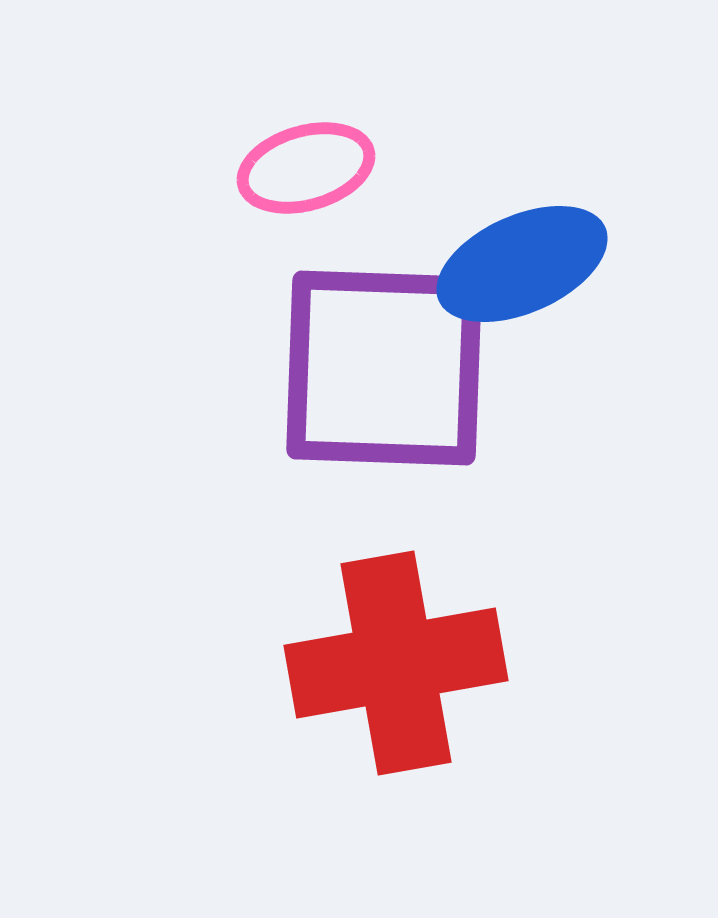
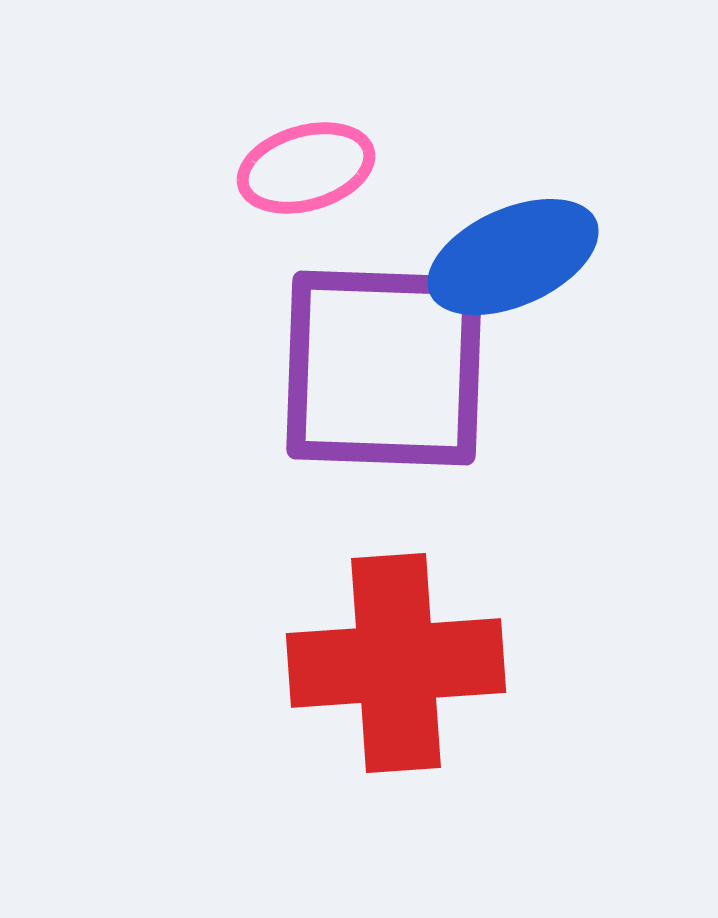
blue ellipse: moved 9 px left, 7 px up
red cross: rotated 6 degrees clockwise
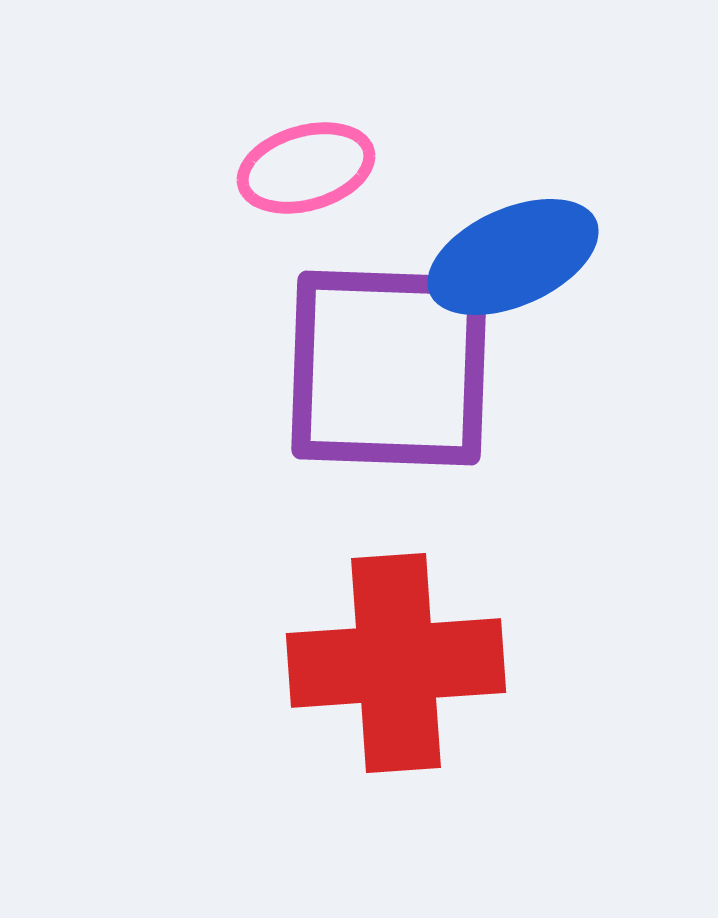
purple square: moved 5 px right
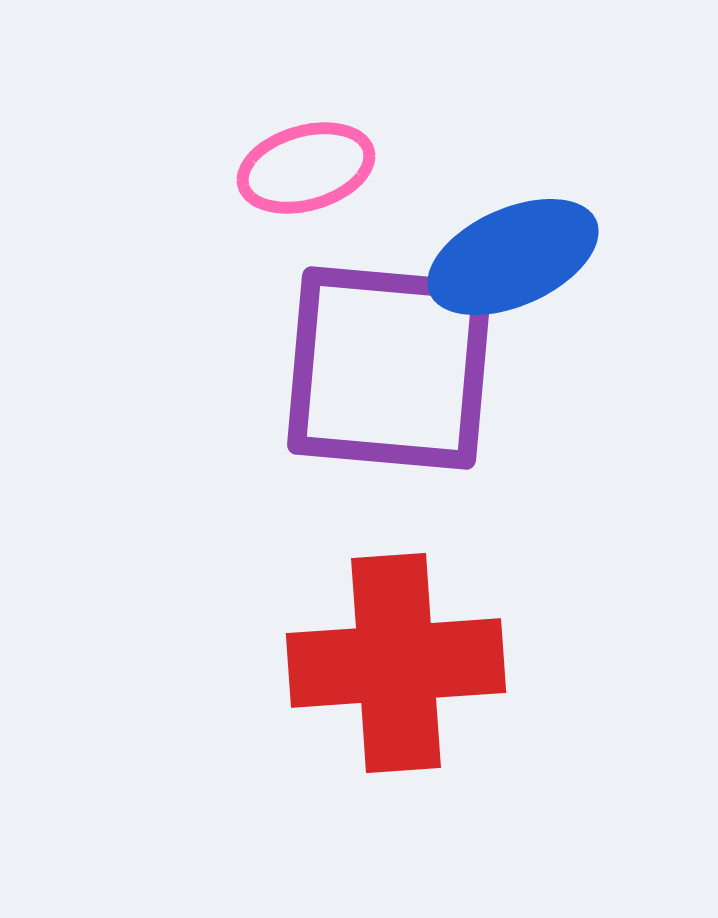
purple square: rotated 3 degrees clockwise
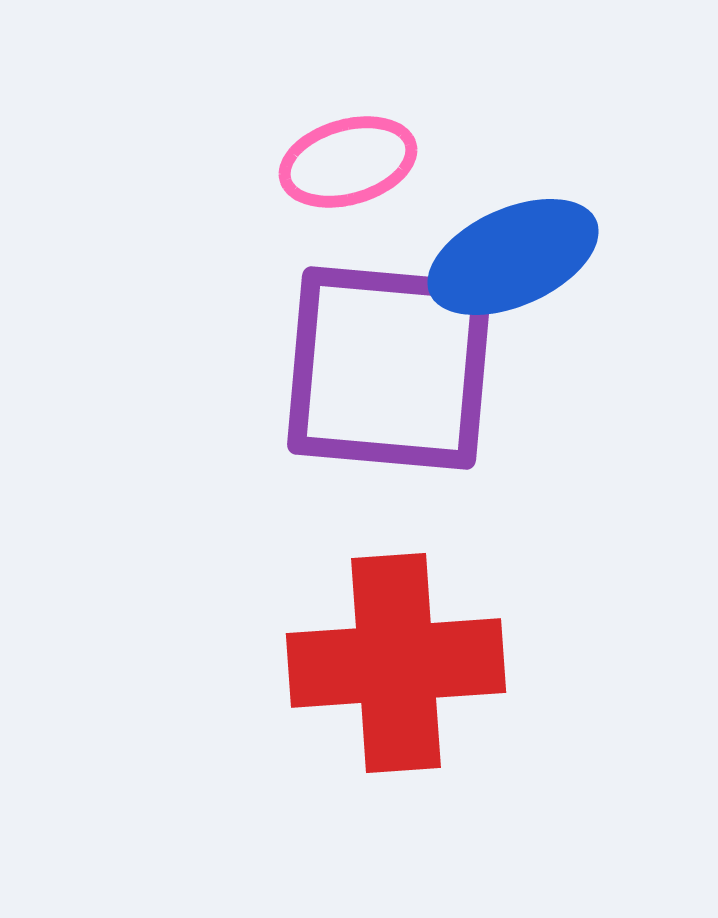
pink ellipse: moved 42 px right, 6 px up
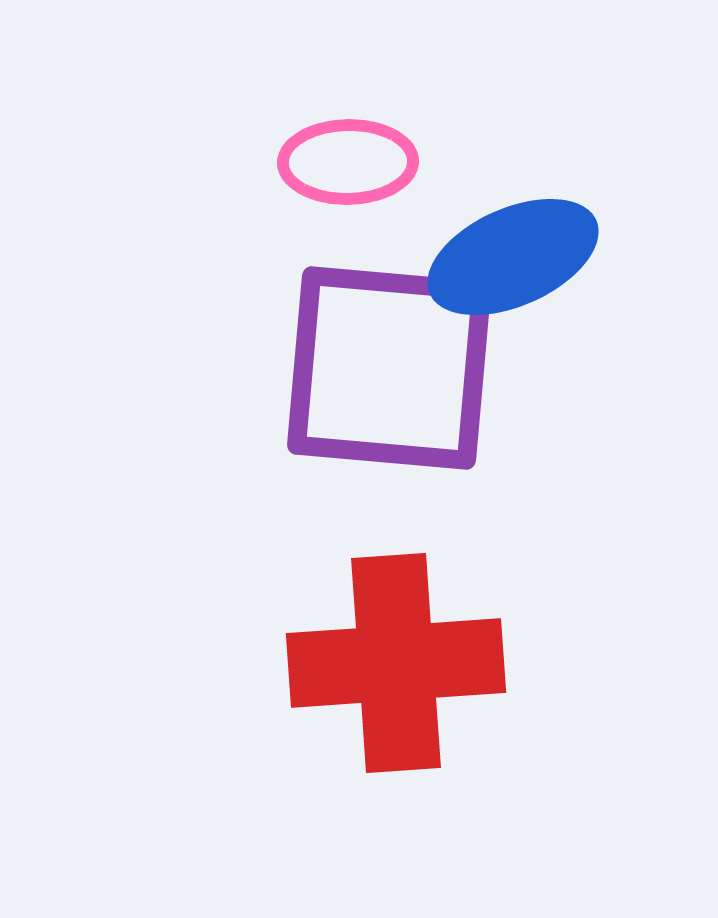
pink ellipse: rotated 15 degrees clockwise
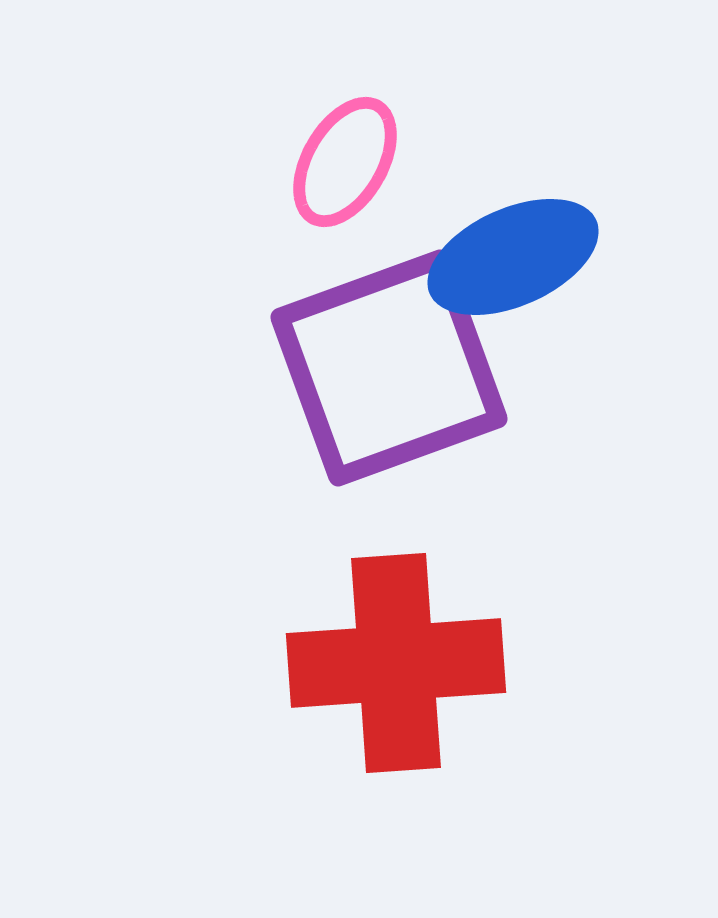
pink ellipse: moved 3 px left; rotated 59 degrees counterclockwise
purple square: rotated 25 degrees counterclockwise
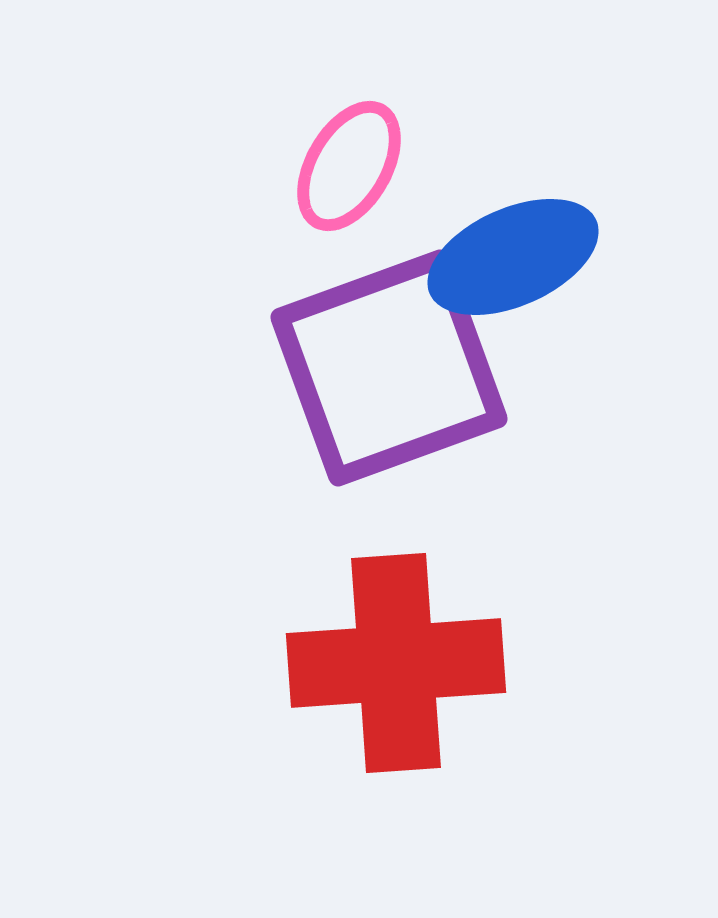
pink ellipse: moved 4 px right, 4 px down
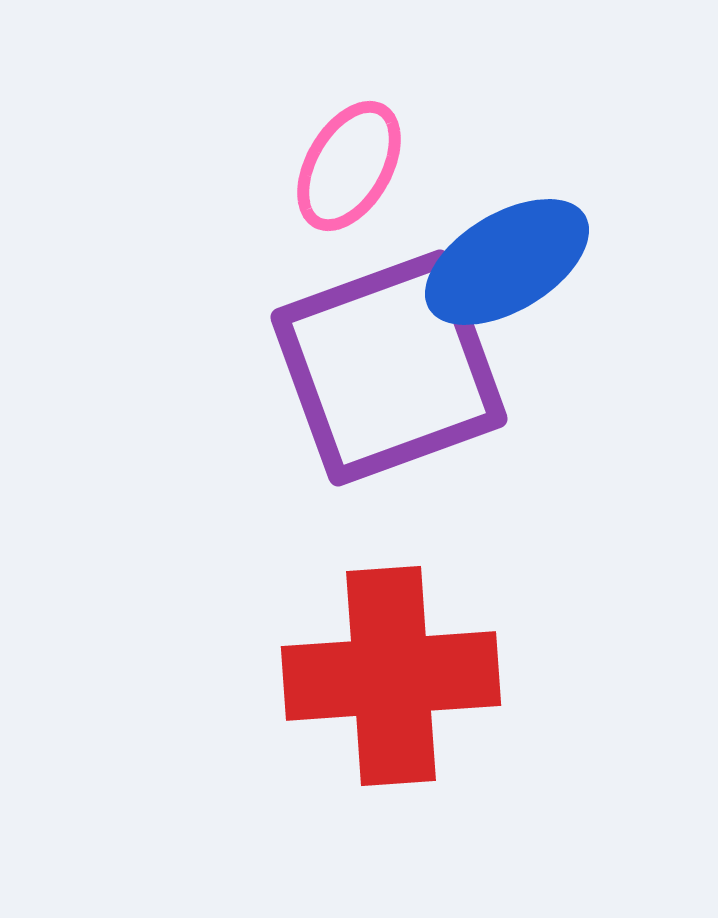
blue ellipse: moved 6 px left, 5 px down; rotated 7 degrees counterclockwise
red cross: moved 5 px left, 13 px down
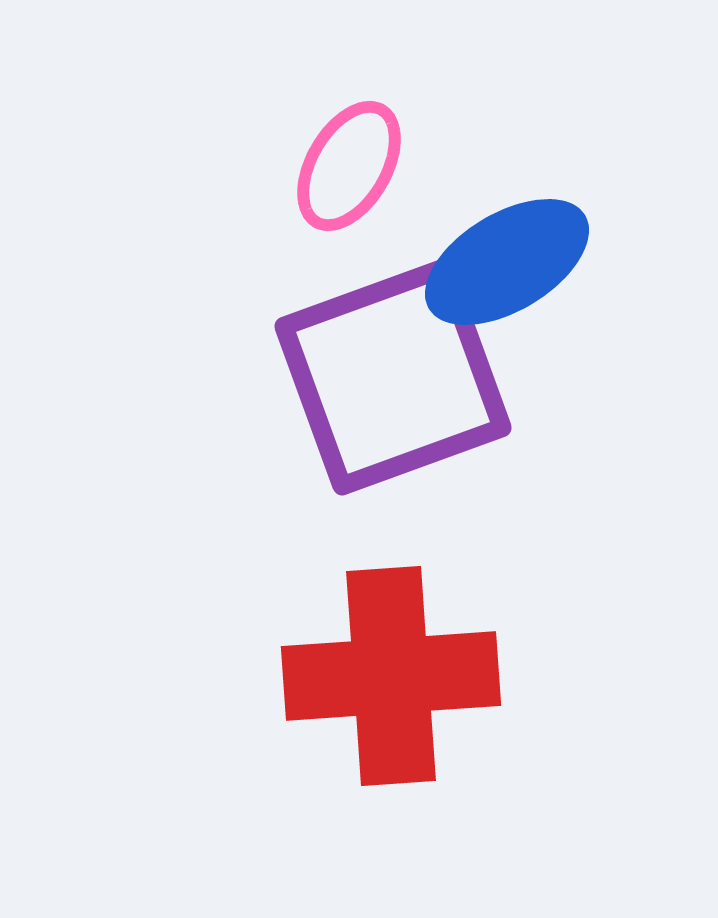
purple square: moved 4 px right, 9 px down
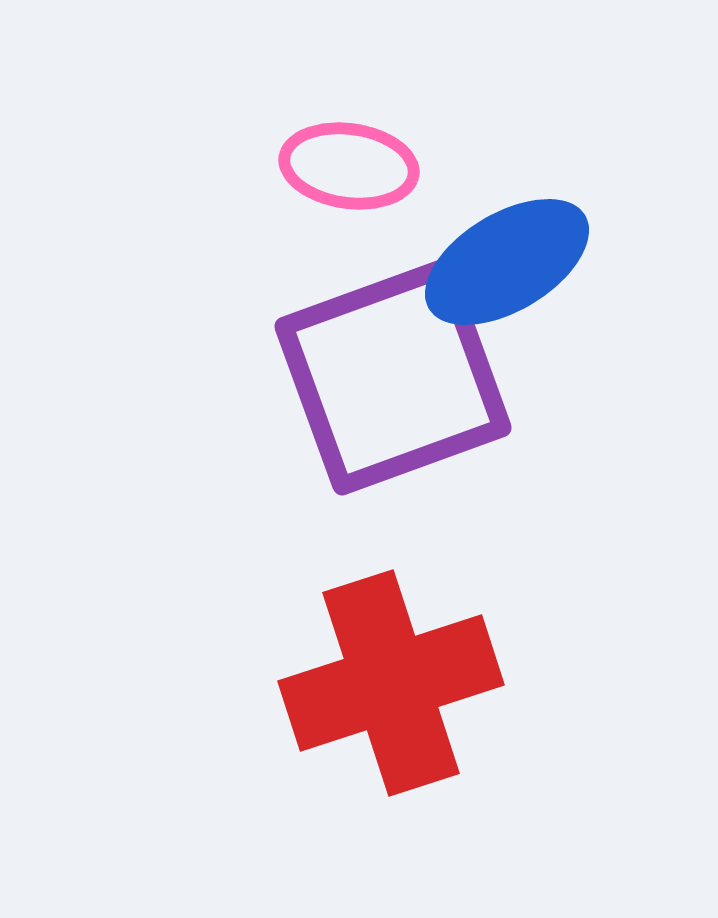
pink ellipse: rotated 68 degrees clockwise
red cross: moved 7 px down; rotated 14 degrees counterclockwise
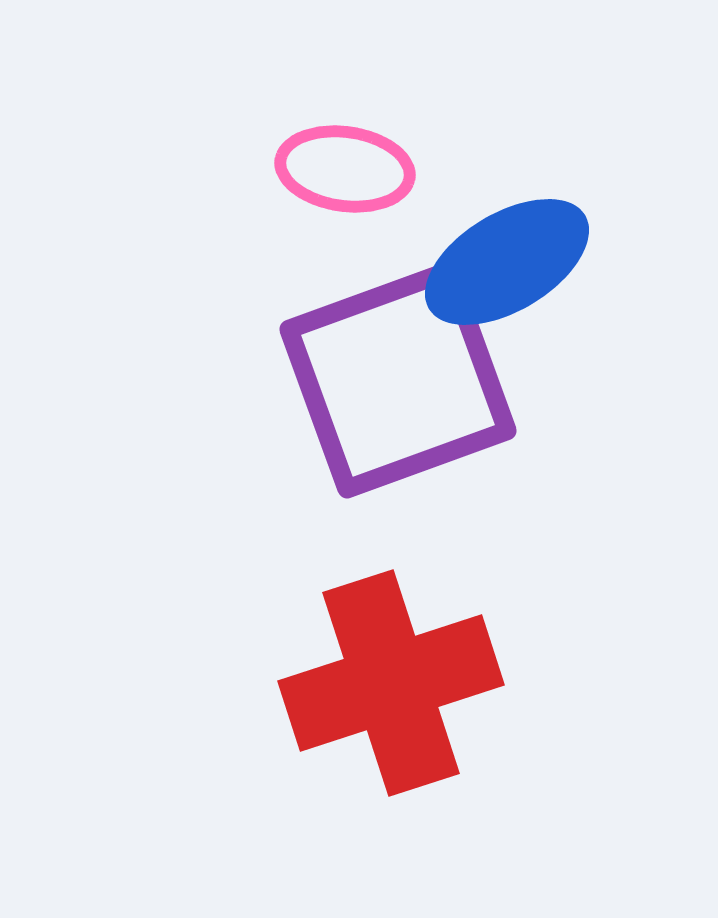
pink ellipse: moved 4 px left, 3 px down
purple square: moved 5 px right, 3 px down
